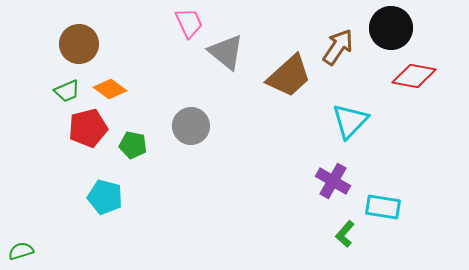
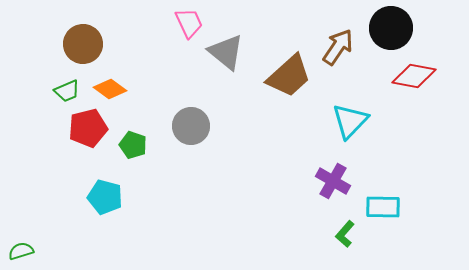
brown circle: moved 4 px right
green pentagon: rotated 8 degrees clockwise
cyan rectangle: rotated 8 degrees counterclockwise
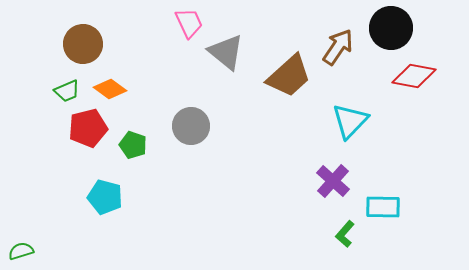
purple cross: rotated 12 degrees clockwise
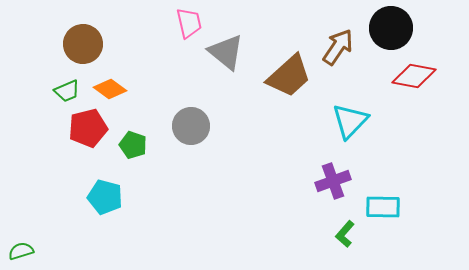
pink trapezoid: rotated 12 degrees clockwise
purple cross: rotated 28 degrees clockwise
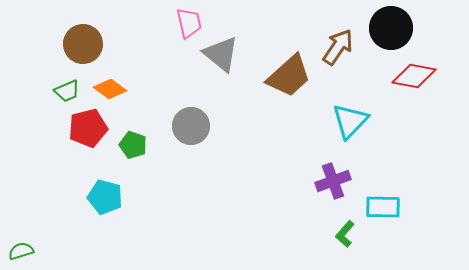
gray triangle: moved 5 px left, 2 px down
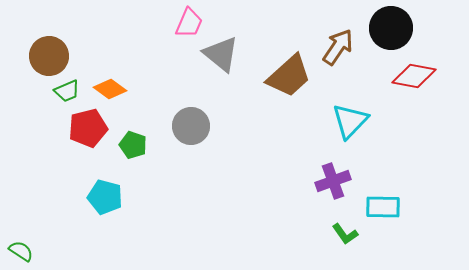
pink trapezoid: rotated 36 degrees clockwise
brown circle: moved 34 px left, 12 px down
green L-shape: rotated 76 degrees counterclockwise
green semicircle: rotated 50 degrees clockwise
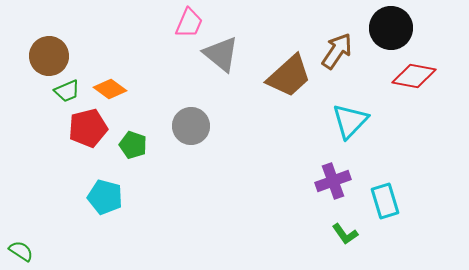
brown arrow: moved 1 px left, 4 px down
cyan rectangle: moved 2 px right, 6 px up; rotated 72 degrees clockwise
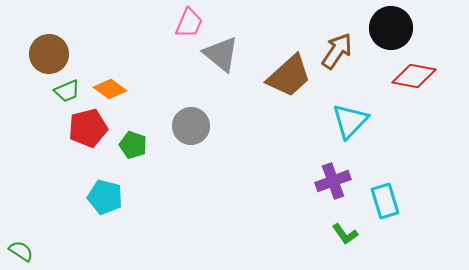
brown circle: moved 2 px up
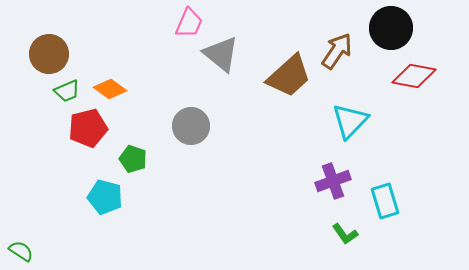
green pentagon: moved 14 px down
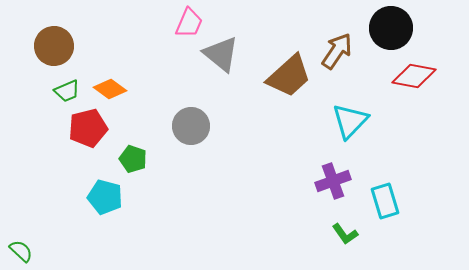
brown circle: moved 5 px right, 8 px up
green semicircle: rotated 10 degrees clockwise
